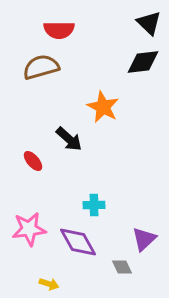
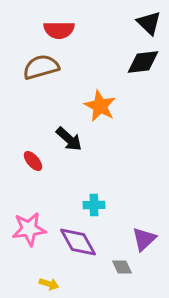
orange star: moved 3 px left, 1 px up
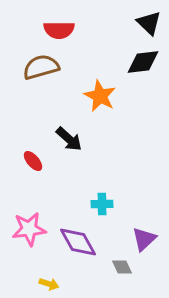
orange star: moved 10 px up
cyan cross: moved 8 px right, 1 px up
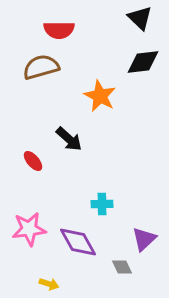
black triangle: moved 9 px left, 5 px up
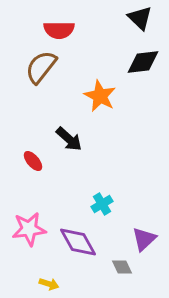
brown semicircle: rotated 36 degrees counterclockwise
cyan cross: rotated 30 degrees counterclockwise
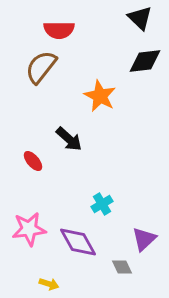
black diamond: moved 2 px right, 1 px up
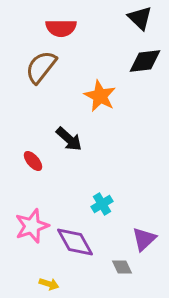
red semicircle: moved 2 px right, 2 px up
pink star: moved 3 px right, 3 px up; rotated 12 degrees counterclockwise
purple diamond: moved 3 px left
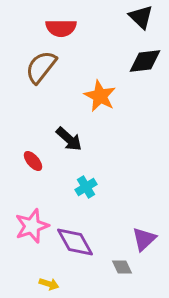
black triangle: moved 1 px right, 1 px up
cyan cross: moved 16 px left, 17 px up
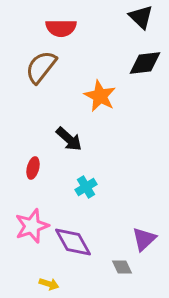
black diamond: moved 2 px down
red ellipse: moved 7 px down; rotated 55 degrees clockwise
purple diamond: moved 2 px left
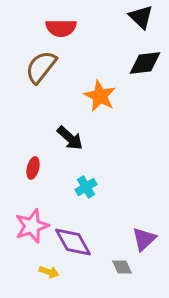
black arrow: moved 1 px right, 1 px up
yellow arrow: moved 12 px up
